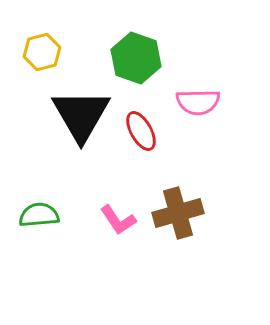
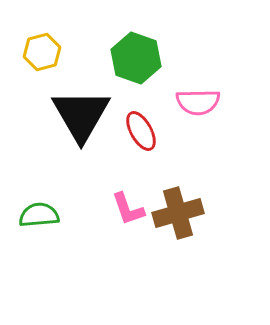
pink L-shape: moved 10 px right, 11 px up; rotated 15 degrees clockwise
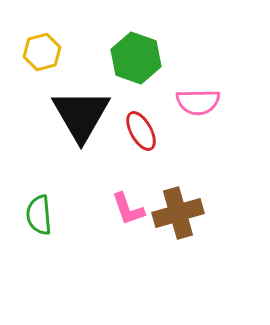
green semicircle: rotated 90 degrees counterclockwise
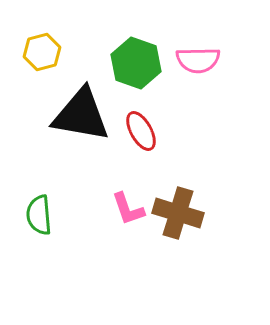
green hexagon: moved 5 px down
pink semicircle: moved 42 px up
black triangle: rotated 50 degrees counterclockwise
brown cross: rotated 33 degrees clockwise
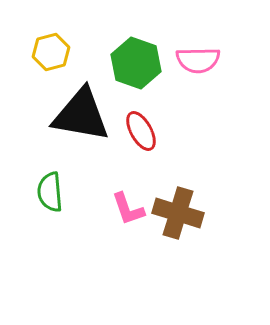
yellow hexagon: moved 9 px right
green semicircle: moved 11 px right, 23 px up
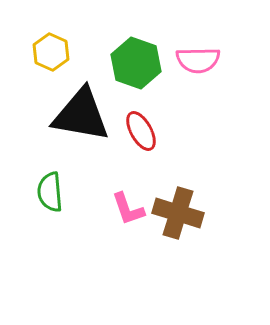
yellow hexagon: rotated 21 degrees counterclockwise
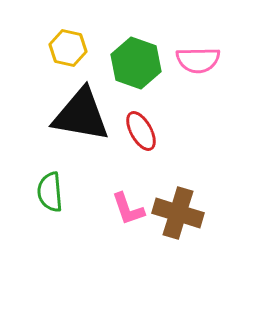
yellow hexagon: moved 17 px right, 4 px up; rotated 12 degrees counterclockwise
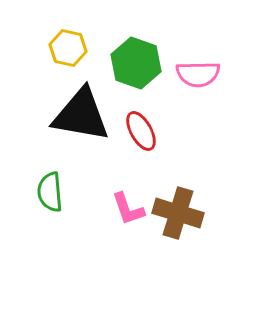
pink semicircle: moved 14 px down
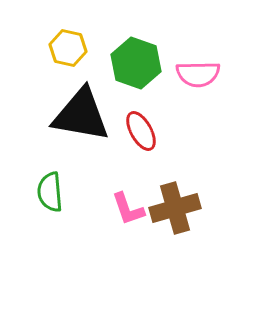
brown cross: moved 3 px left, 5 px up; rotated 33 degrees counterclockwise
